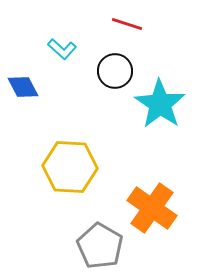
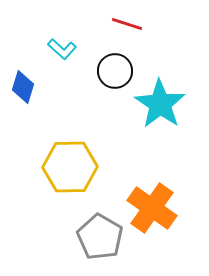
blue diamond: rotated 44 degrees clockwise
yellow hexagon: rotated 4 degrees counterclockwise
gray pentagon: moved 9 px up
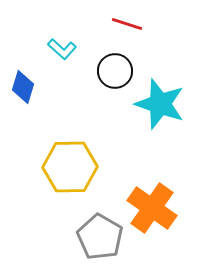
cyan star: rotated 15 degrees counterclockwise
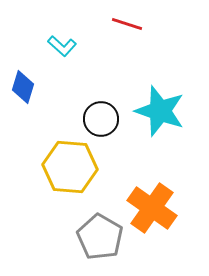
cyan L-shape: moved 3 px up
black circle: moved 14 px left, 48 px down
cyan star: moved 7 px down
yellow hexagon: rotated 6 degrees clockwise
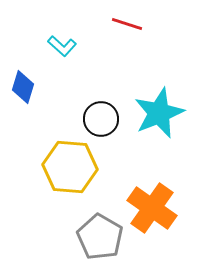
cyan star: moved 1 px left, 2 px down; rotated 30 degrees clockwise
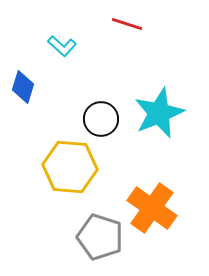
gray pentagon: rotated 12 degrees counterclockwise
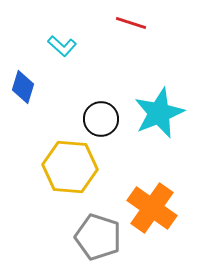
red line: moved 4 px right, 1 px up
gray pentagon: moved 2 px left
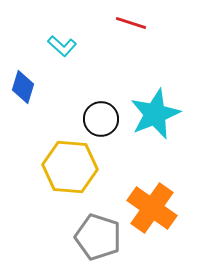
cyan star: moved 4 px left, 1 px down
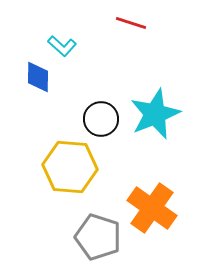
blue diamond: moved 15 px right, 10 px up; rotated 16 degrees counterclockwise
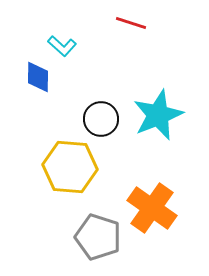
cyan star: moved 3 px right, 1 px down
